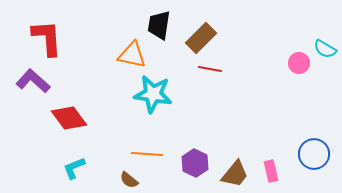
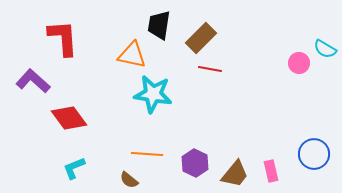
red L-shape: moved 16 px right
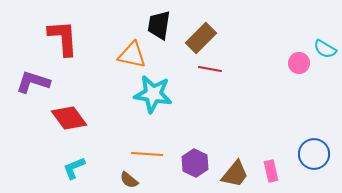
purple L-shape: moved 1 px down; rotated 24 degrees counterclockwise
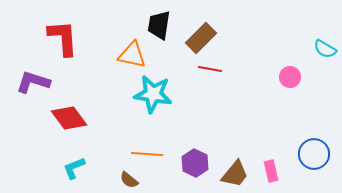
pink circle: moved 9 px left, 14 px down
